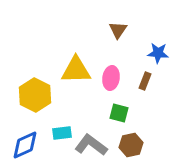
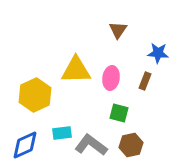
yellow hexagon: rotated 8 degrees clockwise
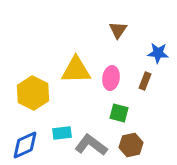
yellow hexagon: moved 2 px left, 2 px up; rotated 8 degrees counterclockwise
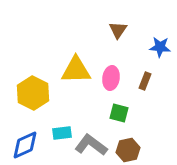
blue star: moved 2 px right, 6 px up
brown hexagon: moved 3 px left, 5 px down
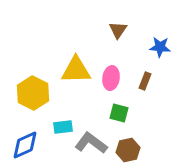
cyan rectangle: moved 1 px right, 6 px up
gray L-shape: moved 2 px up
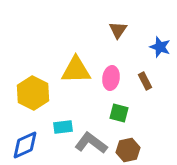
blue star: rotated 15 degrees clockwise
brown rectangle: rotated 48 degrees counterclockwise
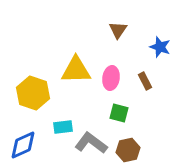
yellow hexagon: rotated 8 degrees counterclockwise
blue diamond: moved 2 px left
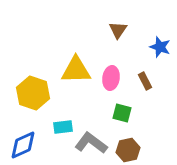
green square: moved 3 px right
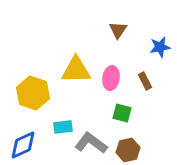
blue star: rotated 30 degrees counterclockwise
